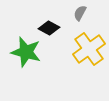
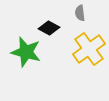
gray semicircle: rotated 35 degrees counterclockwise
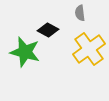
black diamond: moved 1 px left, 2 px down
green star: moved 1 px left
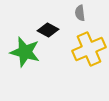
yellow cross: rotated 12 degrees clockwise
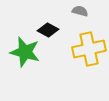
gray semicircle: moved 2 px up; rotated 112 degrees clockwise
yellow cross: rotated 12 degrees clockwise
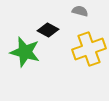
yellow cross: rotated 8 degrees counterclockwise
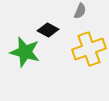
gray semicircle: rotated 98 degrees clockwise
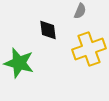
black diamond: rotated 55 degrees clockwise
green star: moved 6 px left, 11 px down
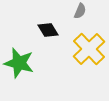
black diamond: rotated 25 degrees counterclockwise
yellow cross: rotated 24 degrees counterclockwise
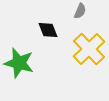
black diamond: rotated 10 degrees clockwise
